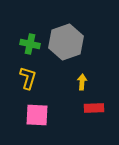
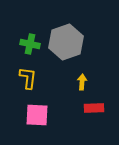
yellow L-shape: rotated 10 degrees counterclockwise
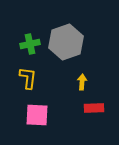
green cross: rotated 24 degrees counterclockwise
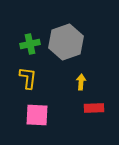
yellow arrow: moved 1 px left
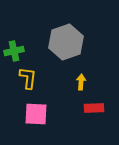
green cross: moved 16 px left, 7 px down
pink square: moved 1 px left, 1 px up
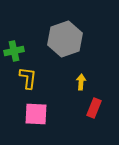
gray hexagon: moved 1 px left, 3 px up
red rectangle: rotated 66 degrees counterclockwise
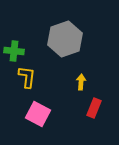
green cross: rotated 18 degrees clockwise
yellow L-shape: moved 1 px left, 1 px up
pink square: moved 2 px right; rotated 25 degrees clockwise
